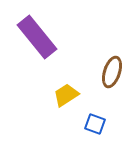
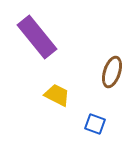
yellow trapezoid: moved 9 px left; rotated 60 degrees clockwise
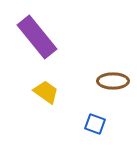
brown ellipse: moved 1 px right, 9 px down; rotated 72 degrees clockwise
yellow trapezoid: moved 11 px left, 3 px up; rotated 8 degrees clockwise
